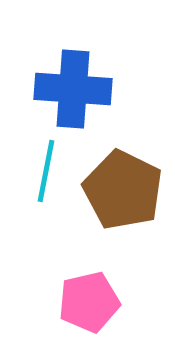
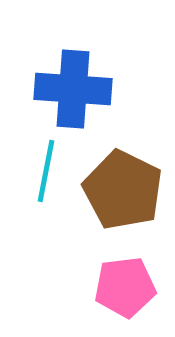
pink pentagon: moved 36 px right, 15 px up; rotated 6 degrees clockwise
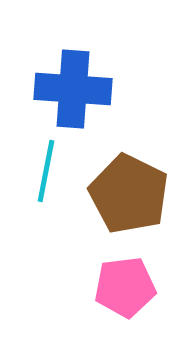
brown pentagon: moved 6 px right, 4 px down
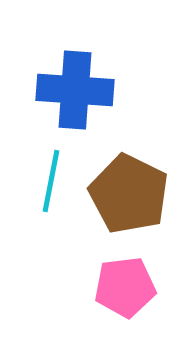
blue cross: moved 2 px right, 1 px down
cyan line: moved 5 px right, 10 px down
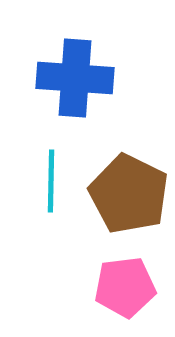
blue cross: moved 12 px up
cyan line: rotated 10 degrees counterclockwise
